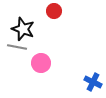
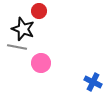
red circle: moved 15 px left
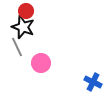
red circle: moved 13 px left
black star: moved 2 px up
gray line: rotated 54 degrees clockwise
